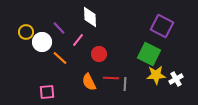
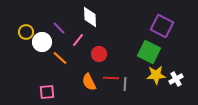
green square: moved 2 px up
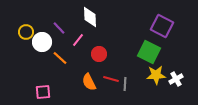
red line: moved 1 px down; rotated 14 degrees clockwise
pink square: moved 4 px left
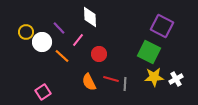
orange line: moved 2 px right, 2 px up
yellow star: moved 2 px left, 2 px down
pink square: rotated 28 degrees counterclockwise
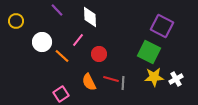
purple line: moved 2 px left, 18 px up
yellow circle: moved 10 px left, 11 px up
gray line: moved 2 px left, 1 px up
pink square: moved 18 px right, 2 px down
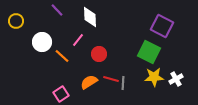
orange semicircle: rotated 84 degrees clockwise
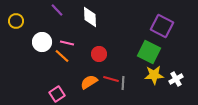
pink line: moved 11 px left, 3 px down; rotated 64 degrees clockwise
yellow star: moved 2 px up
pink square: moved 4 px left
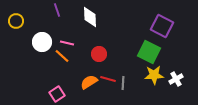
purple line: rotated 24 degrees clockwise
red line: moved 3 px left
